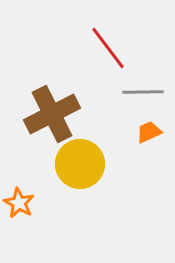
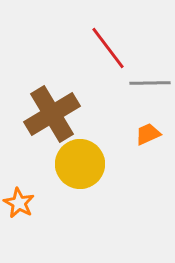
gray line: moved 7 px right, 9 px up
brown cross: rotated 4 degrees counterclockwise
orange trapezoid: moved 1 px left, 2 px down
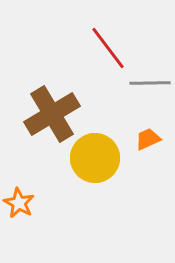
orange trapezoid: moved 5 px down
yellow circle: moved 15 px right, 6 px up
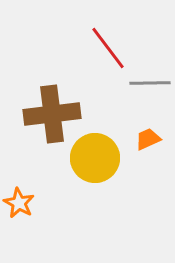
brown cross: rotated 24 degrees clockwise
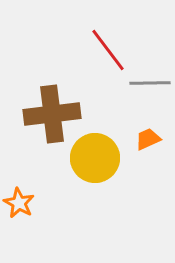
red line: moved 2 px down
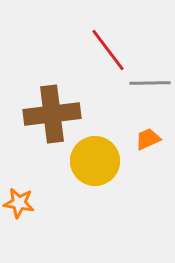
yellow circle: moved 3 px down
orange star: rotated 20 degrees counterclockwise
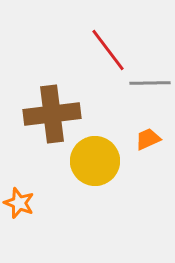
orange star: rotated 12 degrees clockwise
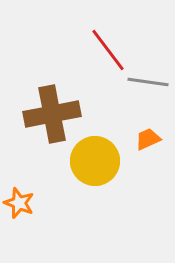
gray line: moved 2 px left, 1 px up; rotated 9 degrees clockwise
brown cross: rotated 4 degrees counterclockwise
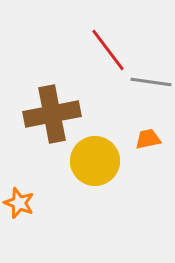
gray line: moved 3 px right
orange trapezoid: rotated 12 degrees clockwise
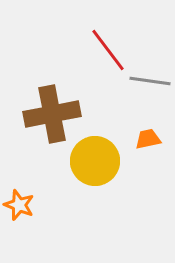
gray line: moved 1 px left, 1 px up
orange star: moved 2 px down
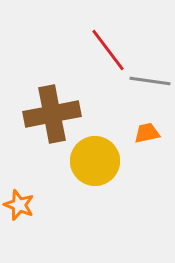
orange trapezoid: moved 1 px left, 6 px up
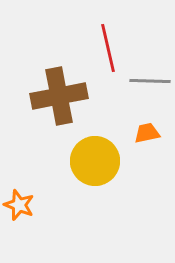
red line: moved 2 px up; rotated 24 degrees clockwise
gray line: rotated 6 degrees counterclockwise
brown cross: moved 7 px right, 18 px up
